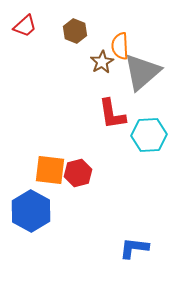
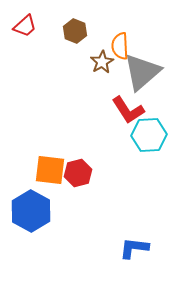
red L-shape: moved 16 px right, 4 px up; rotated 24 degrees counterclockwise
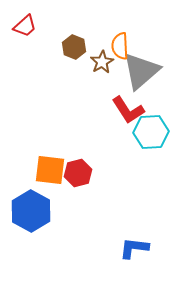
brown hexagon: moved 1 px left, 16 px down
gray triangle: moved 1 px left, 1 px up
cyan hexagon: moved 2 px right, 3 px up
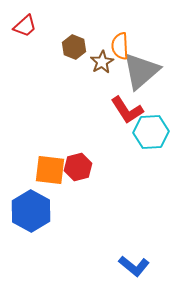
red L-shape: moved 1 px left
red hexagon: moved 6 px up
blue L-shape: moved 18 px down; rotated 148 degrees counterclockwise
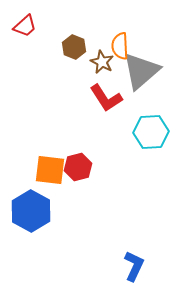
brown star: rotated 15 degrees counterclockwise
red L-shape: moved 21 px left, 12 px up
blue L-shape: rotated 104 degrees counterclockwise
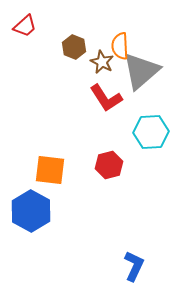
red hexagon: moved 31 px right, 2 px up
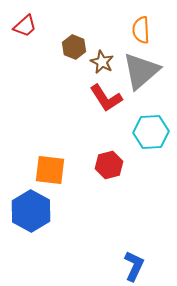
orange semicircle: moved 21 px right, 16 px up
